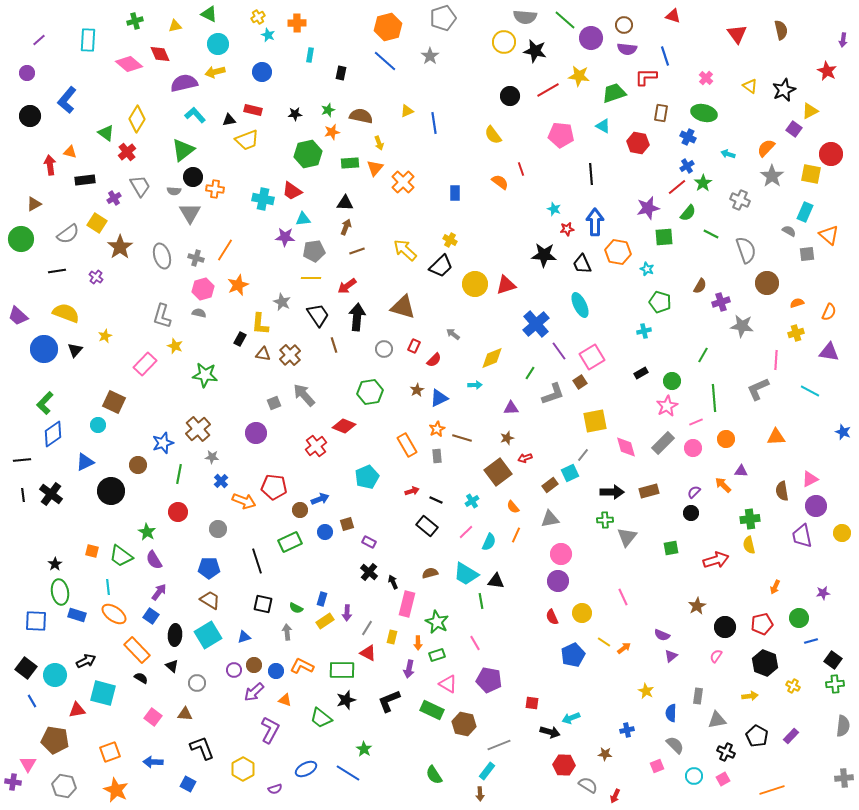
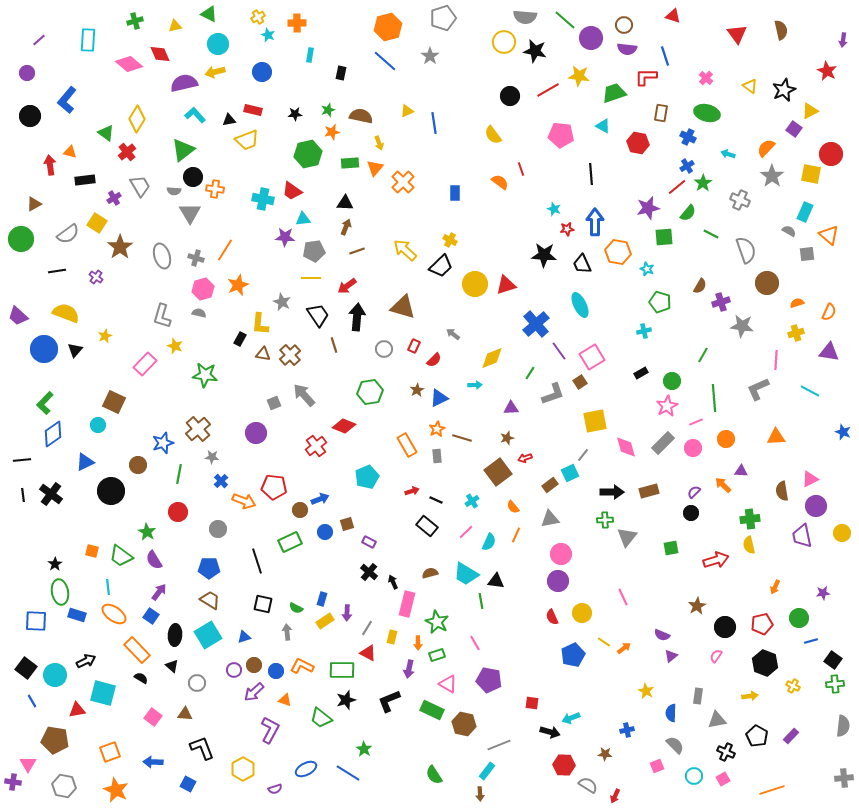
green ellipse at (704, 113): moved 3 px right
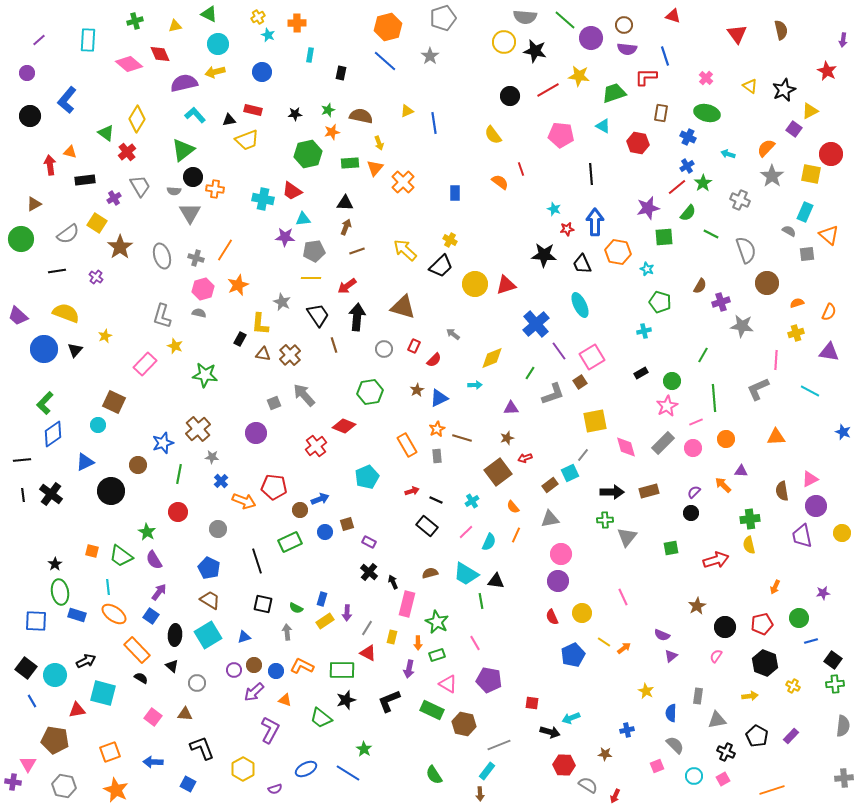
blue pentagon at (209, 568): rotated 25 degrees clockwise
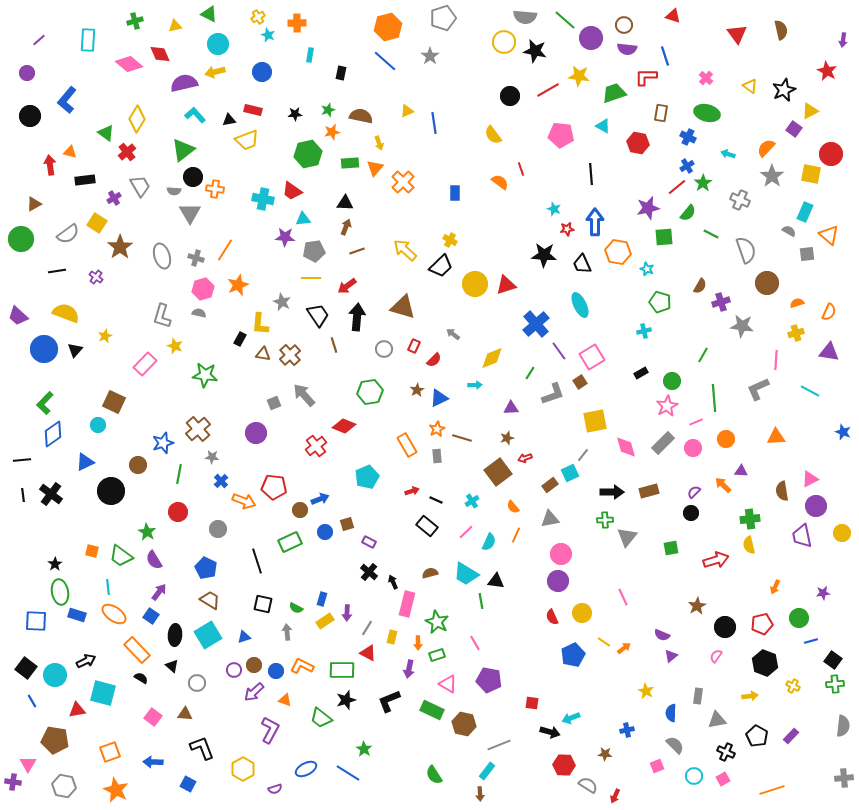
blue pentagon at (209, 568): moved 3 px left
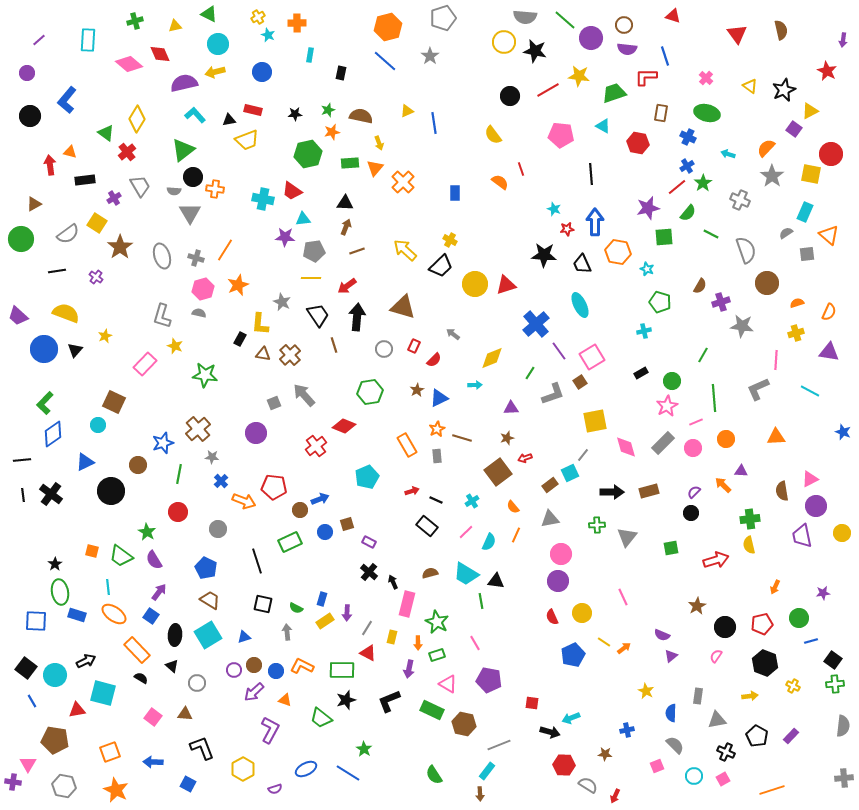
gray semicircle at (789, 231): moved 3 px left, 2 px down; rotated 64 degrees counterclockwise
green cross at (605, 520): moved 8 px left, 5 px down
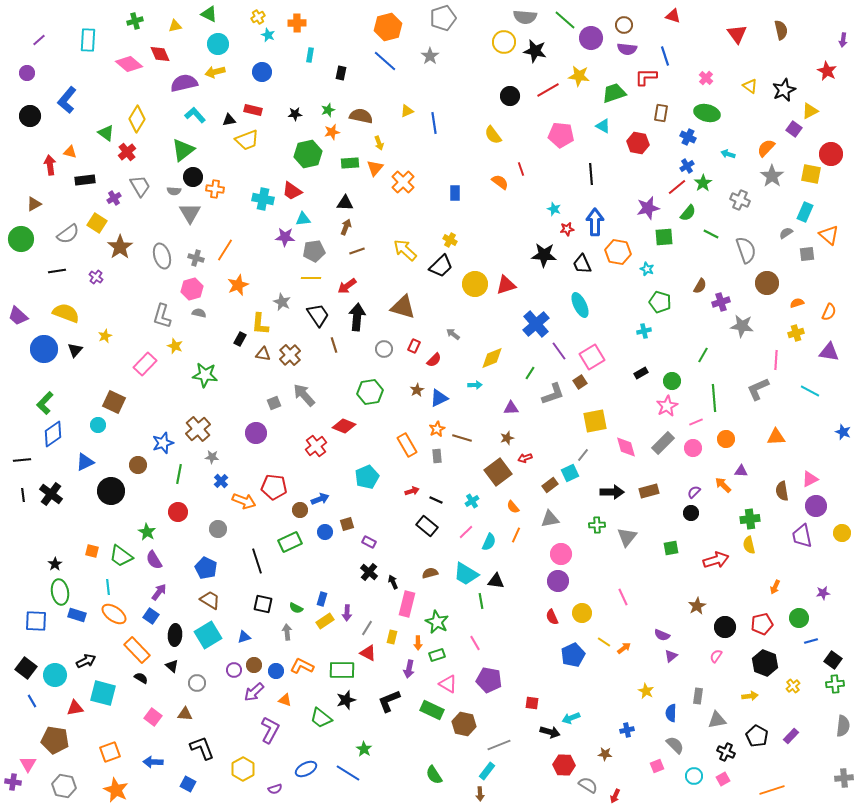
pink hexagon at (203, 289): moved 11 px left
yellow cross at (793, 686): rotated 24 degrees clockwise
red triangle at (77, 710): moved 2 px left, 2 px up
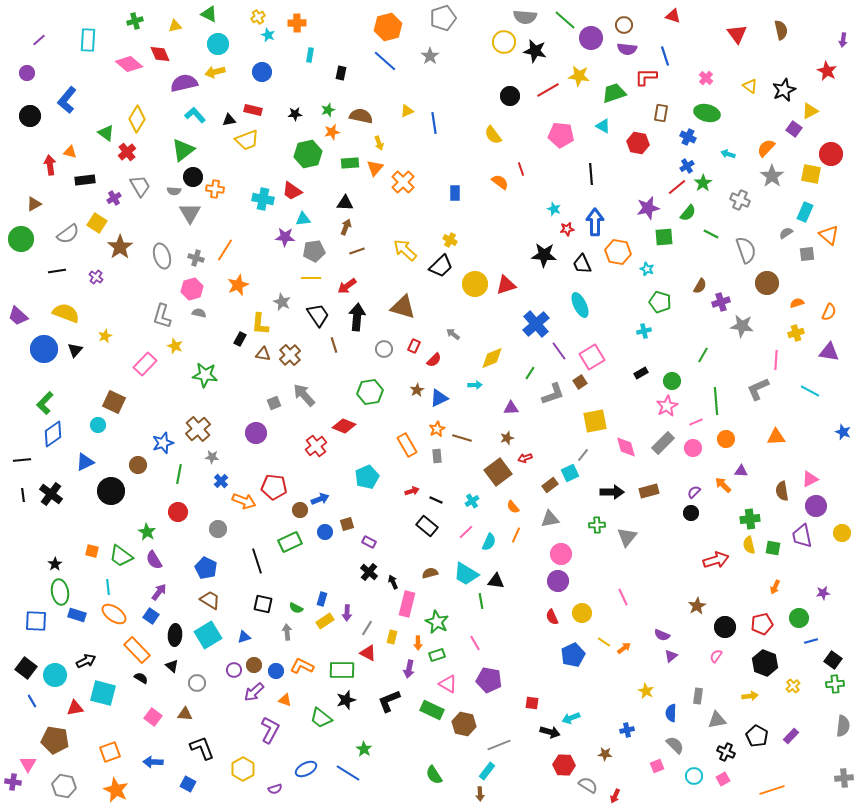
green line at (714, 398): moved 2 px right, 3 px down
green square at (671, 548): moved 102 px right; rotated 21 degrees clockwise
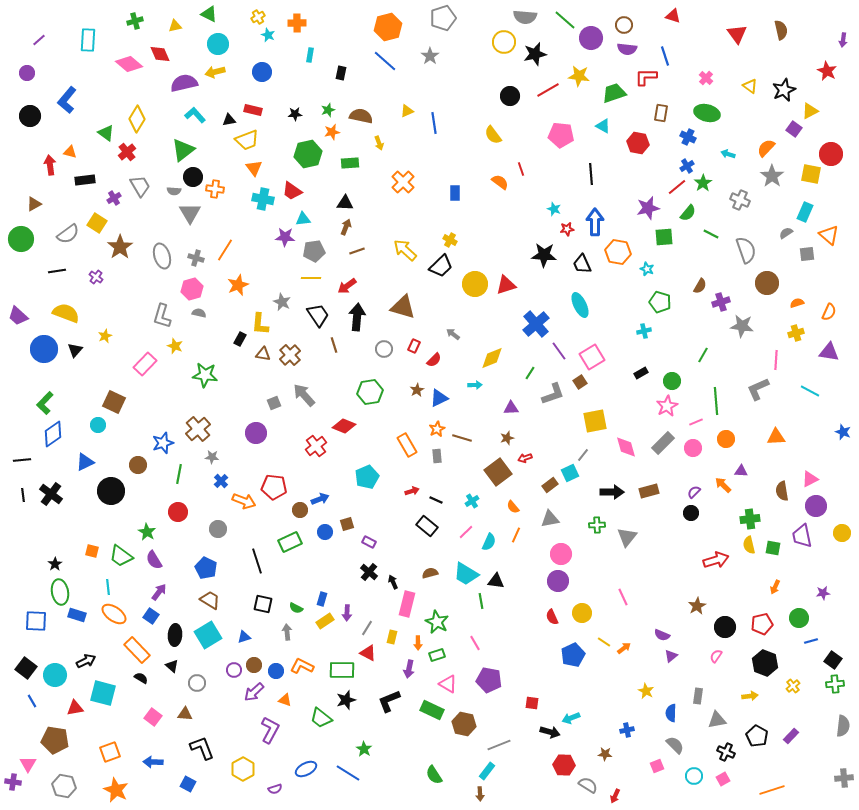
black star at (535, 51): moved 3 px down; rotated 25 degrees counterclockwise
orange triangle at (375, 168): moved 121 px left; rotated 18 degrees counterclockwise
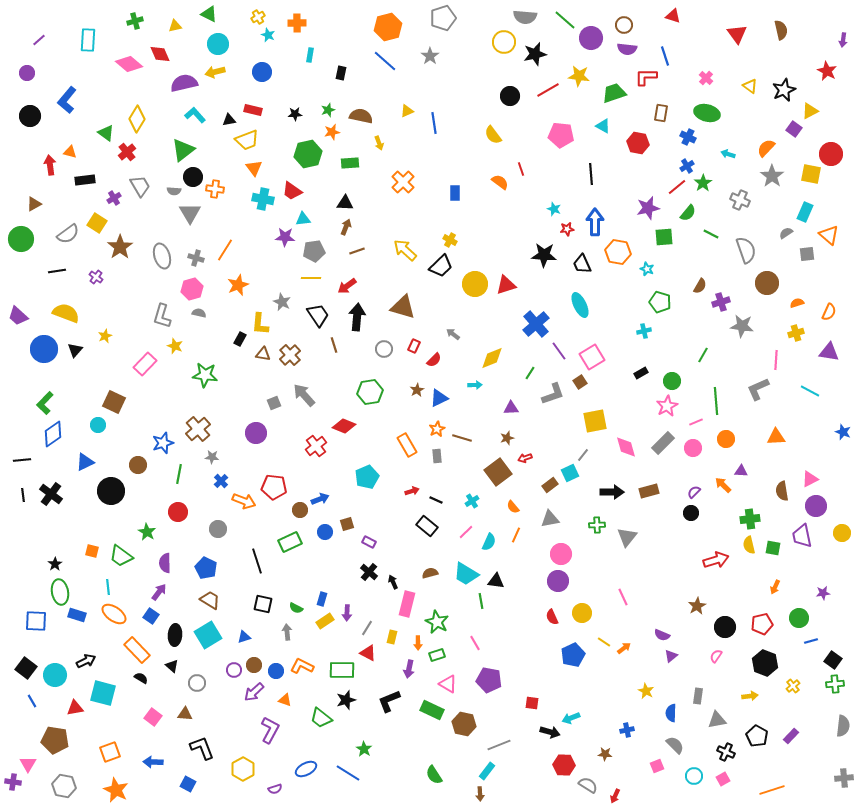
purple semicircle at (154, 560): moved 11 px right, 3 px down; rotated 30 degrees clockwise
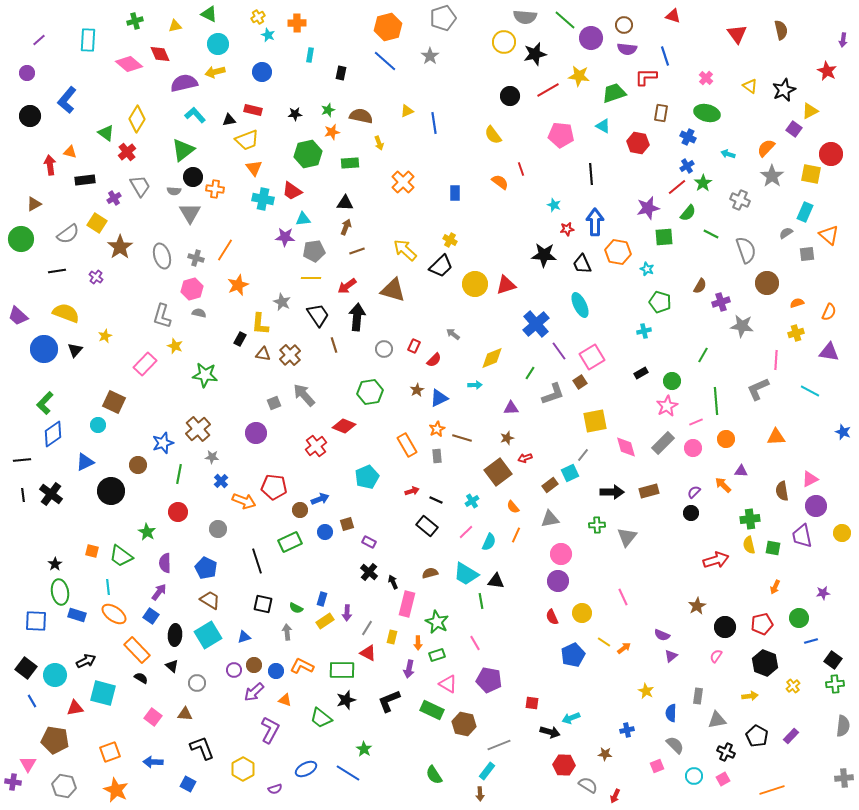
cyan star at (554, 209): moved 4 px up
brown triangle at (403, 307): moved 10 px left, 17 px up
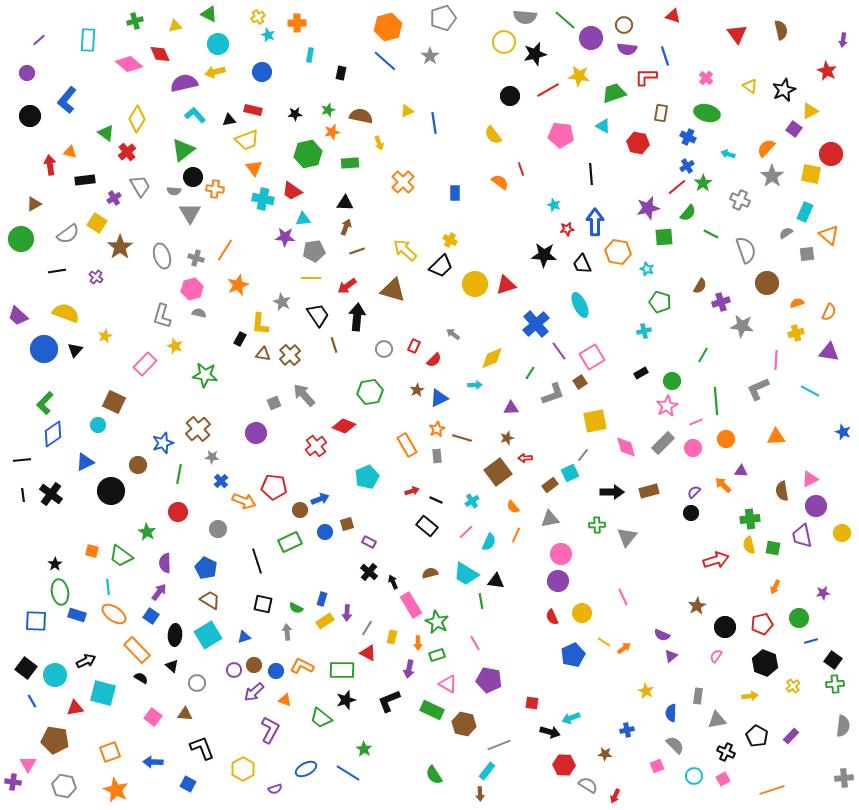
red arrow at (525, 458): rotated 16 degrees clockwise
pink rectangle at (407, 604): moved 4 px right, 1 px down; rotated 45 degrees counterclockwise
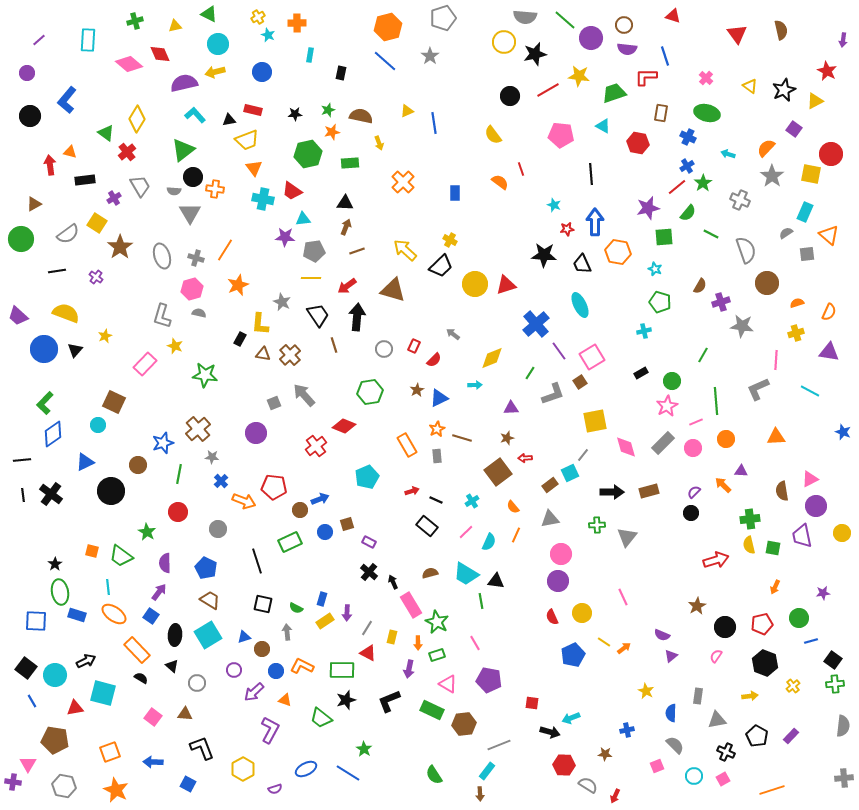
yellow triangle at (810, 111): moved 5 px right, 10 px up
cyan star at (647, 269): moved 8 px right
brown circle at (254, 665): moved 8 px right, 16 px up
brown hexagon at (464, 724): rotated 20 degrees counterclockwise
